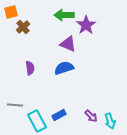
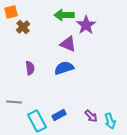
gray line: moved 1 px left, 3 px up
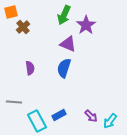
green arrow: rotated 66 degrees counterclockwise
blue semicircle: rotated 54 degrees counterclockwise
cyan arrow: rotated 56 degrees clockwise
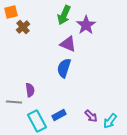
purple semicircle: moved 22 px down
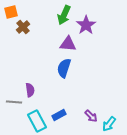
purple triangle: rotated 18 degrees counterclockwise
cyan arrow: moved 1 px left, 3 px down
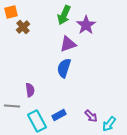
purple triangle: rotated 24 degrees counterclockwise
gray line: moved 2 px left, 4 px down
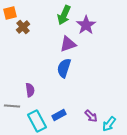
orange square: moved 1 px left, 1 px down
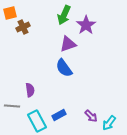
brown cross: rotated 16 degrees clockwise
blue semicircle: rotated 54 degrees counterclockwise
cyan arrow: moved 1 px up
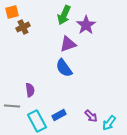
orange square: moved 2 px right, 1 px up
